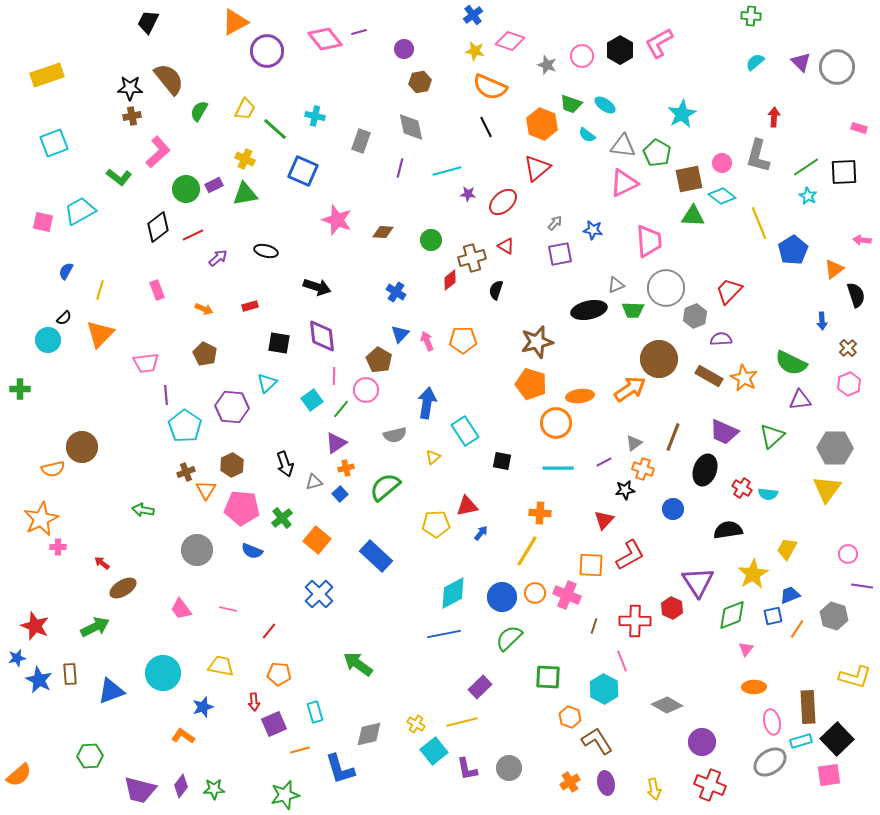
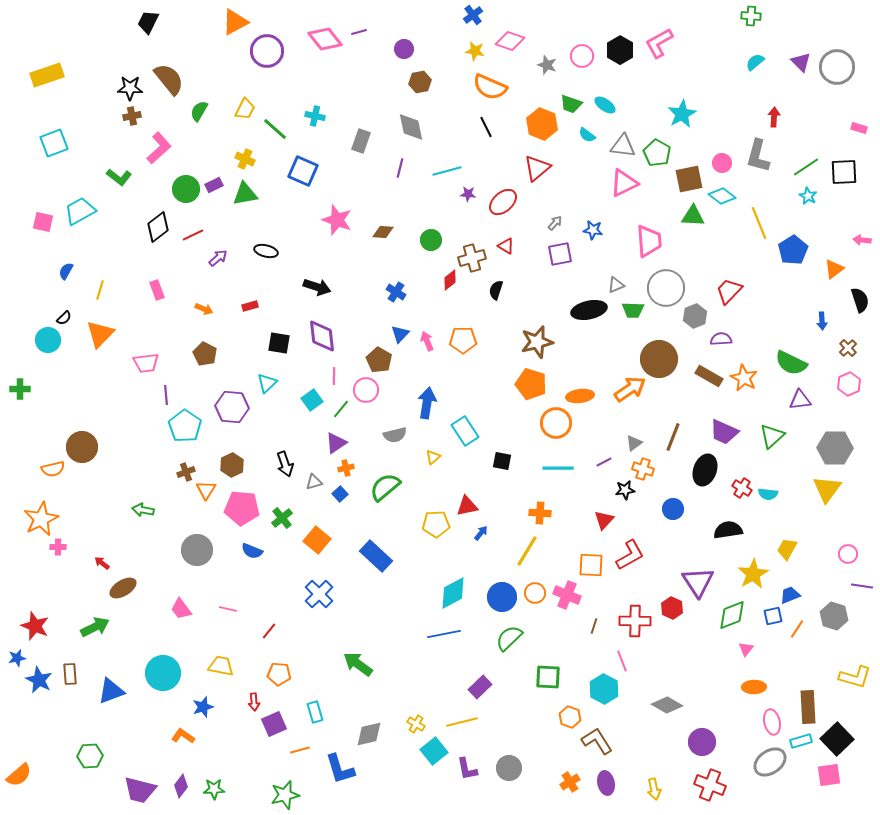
pink L-shape at (158, 152): moved 1 px right, 4 px up
black semicircle at (856, 295): moved 4 px right, 5 px down
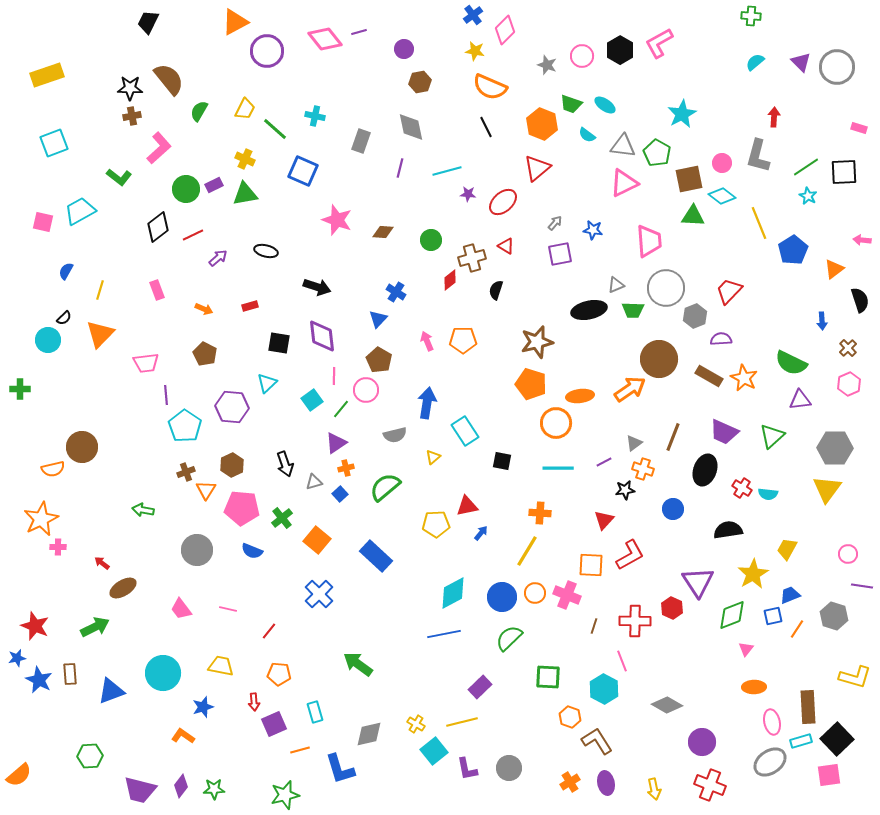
pink diamond at (510, 41): moved 5 px left, 11 px up; rotated 64 degrees counterclockwise
blue triangle at (400, 334): moved 22 px left, 15 px up
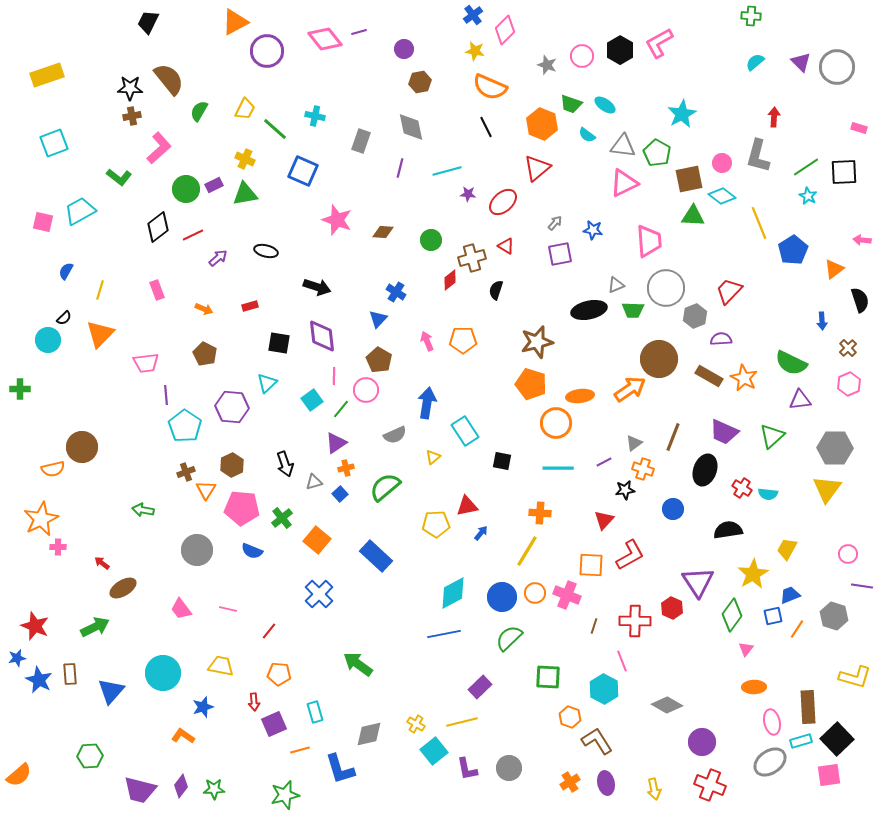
gray semicircle at (395, 435): rotated 10 degrees counterclockwise
green diamond at (732, 615): rotated 32 degrees counterclockwise
blue triangle at (111, 691): rotated 28 degrees counterclockwise
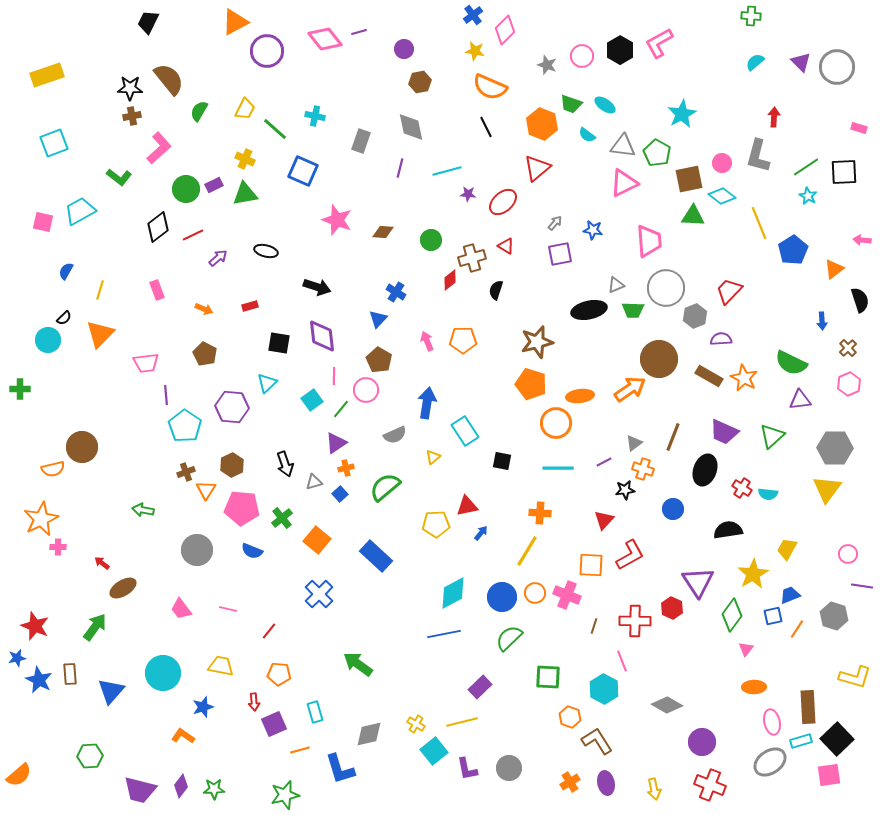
green arrow at (95, 627): rotated 28 degrees counterclockwise
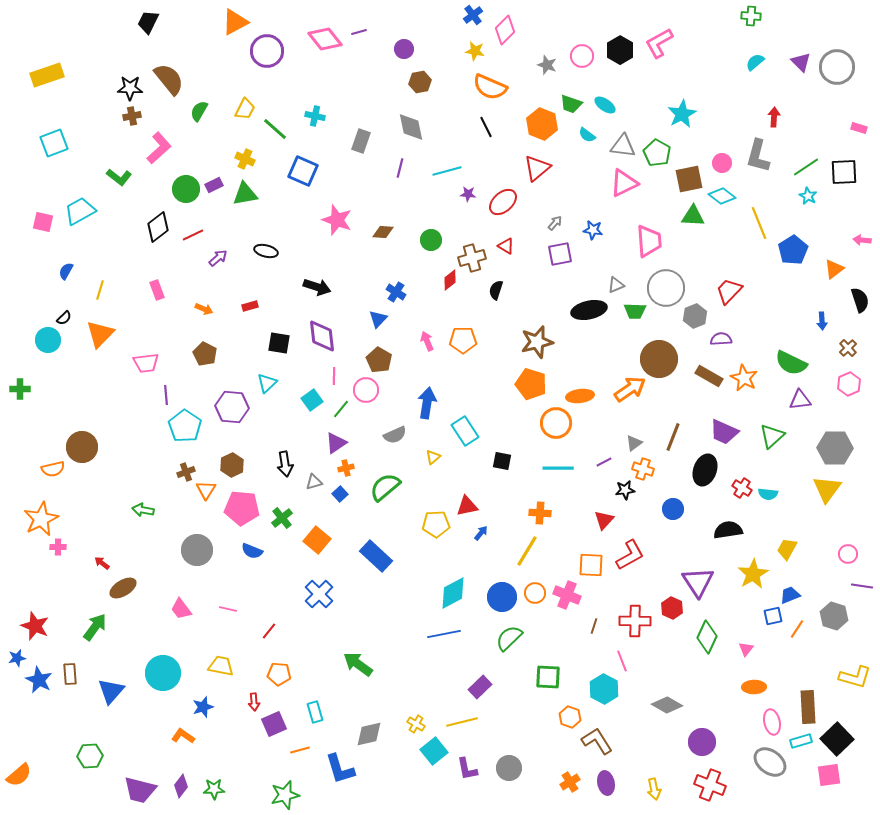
green trapezoid at (633, 310): moved 2 px right, 1 px down
black arrow at (285, 464): rotated 10 degrees clockwise
green diamond at (732, 615): moved 25 px left, 22 px down; rotated 12 degrees counterclockwise
gray ellipse at (770, 762): rotated 72 degrees clockwise
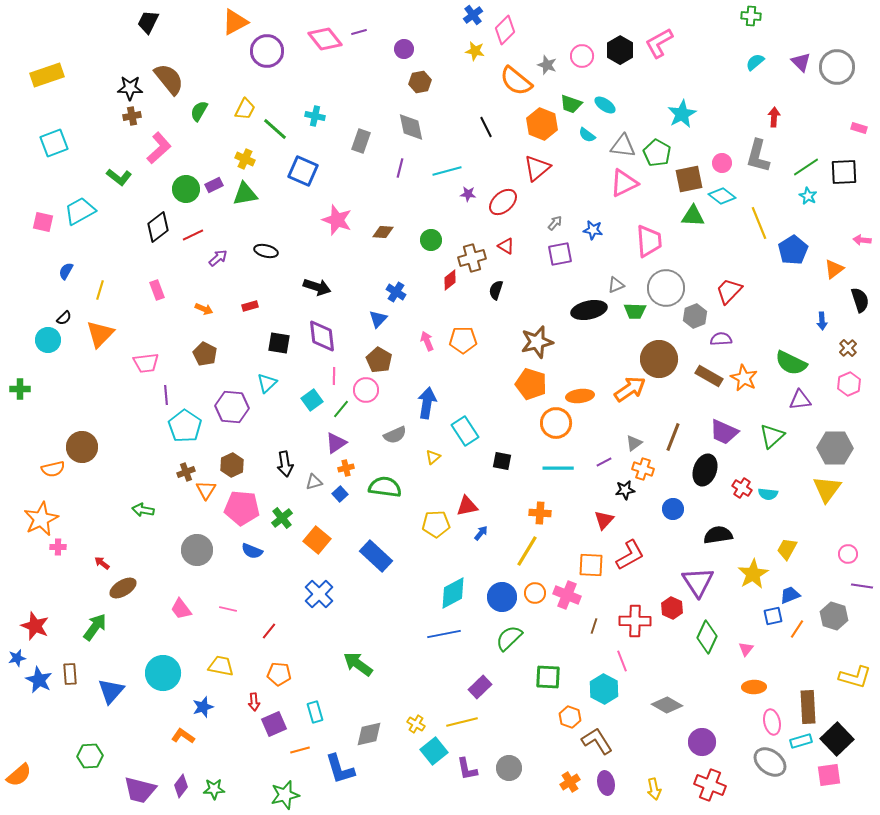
orange semicircle at (490, 87): moved 26 px right, 6 px up; rotated 16 degrees clockwise
green semicircle at (385, 487): rotated 48 degrees clockwise
black semicircle at (728, 530): moved 10 px left, 5 px down
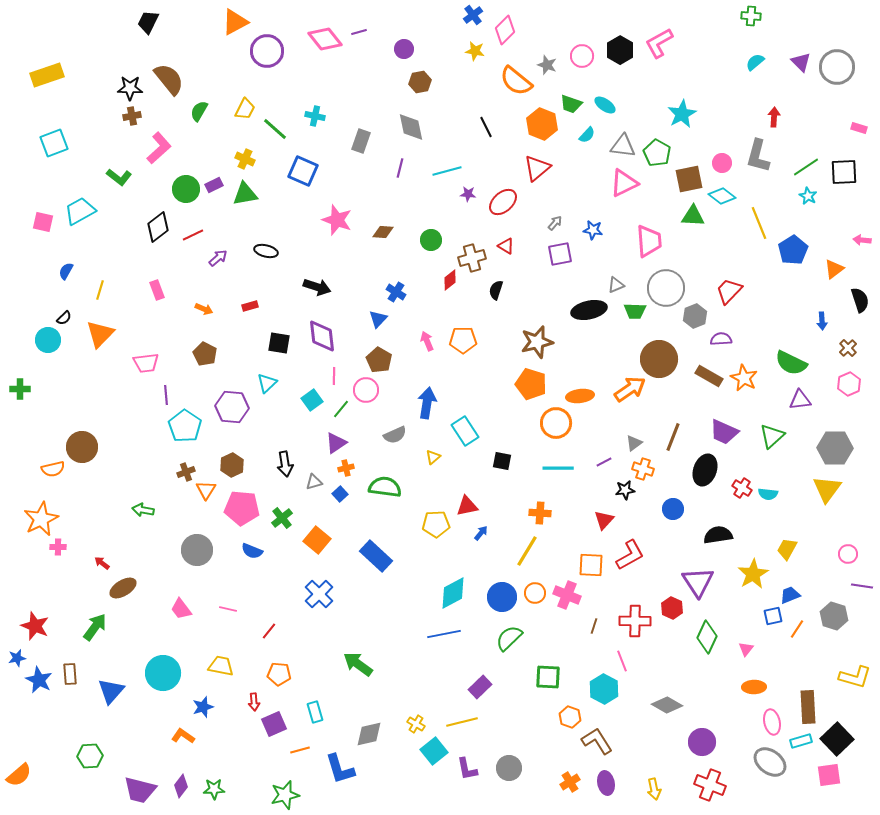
cyan semicircle at (587, 135): rotated 84 degrees counterclockwise
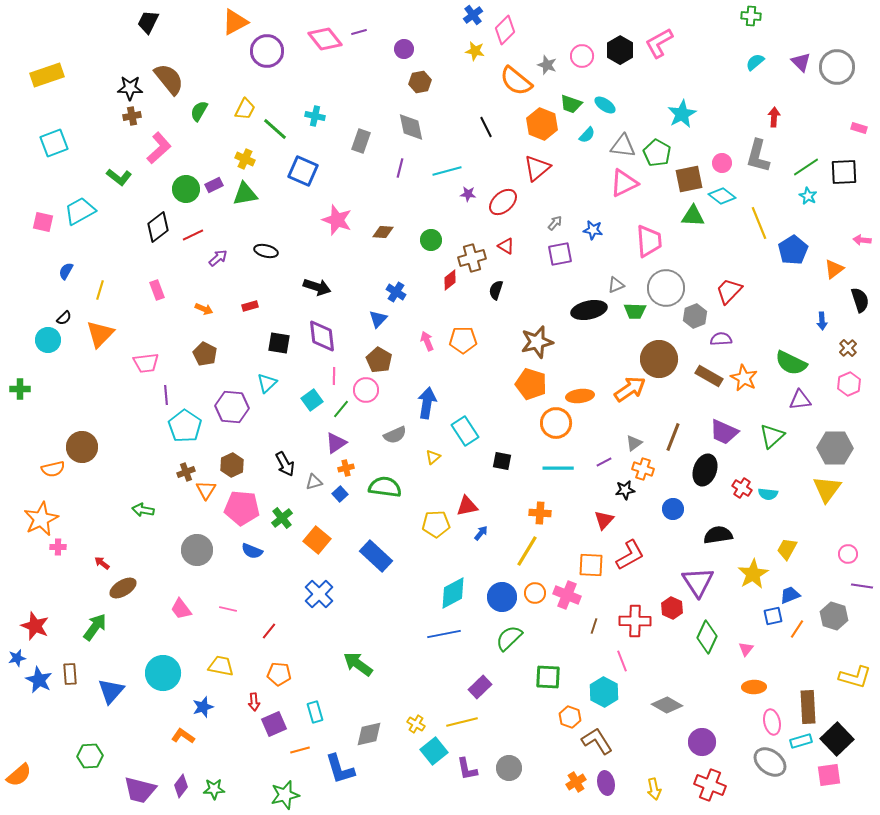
black arrow at (285, 464): rotated 20 degrees counterclockwise
cyan hexagon at (604, 689): moved 3 px down
orange cross at (570, 782): moved 6 px right
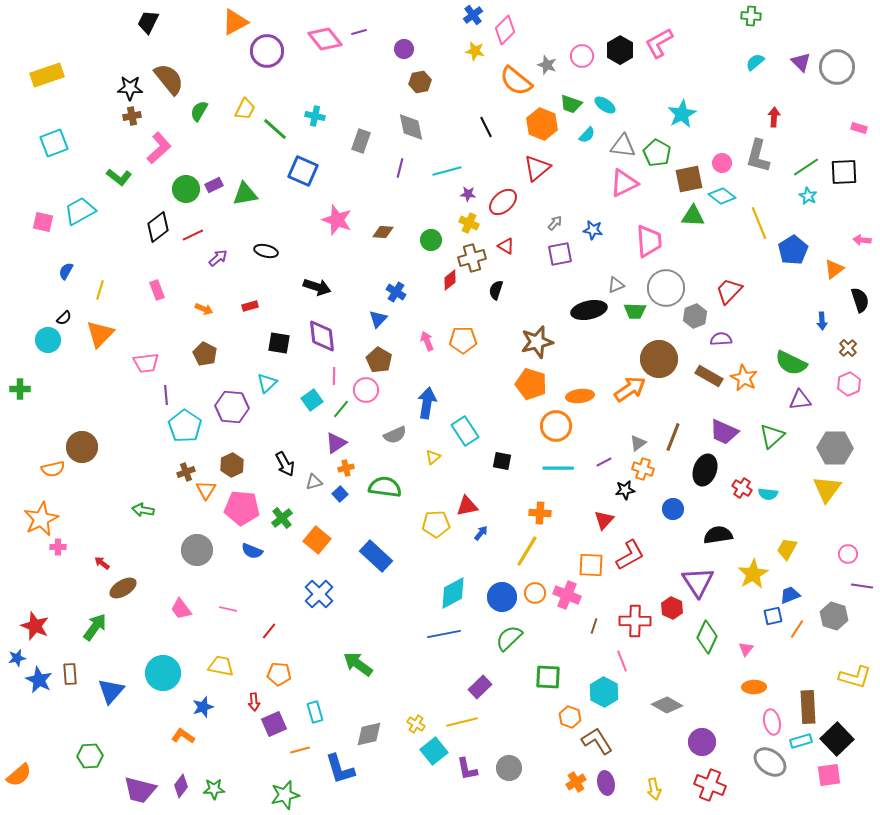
yellow cross at (245, 159): moved 224 px right, 64 px down
orange circle at (556, 423): moved 3 px down
gray triangle at (634, 443): moved 4 px right
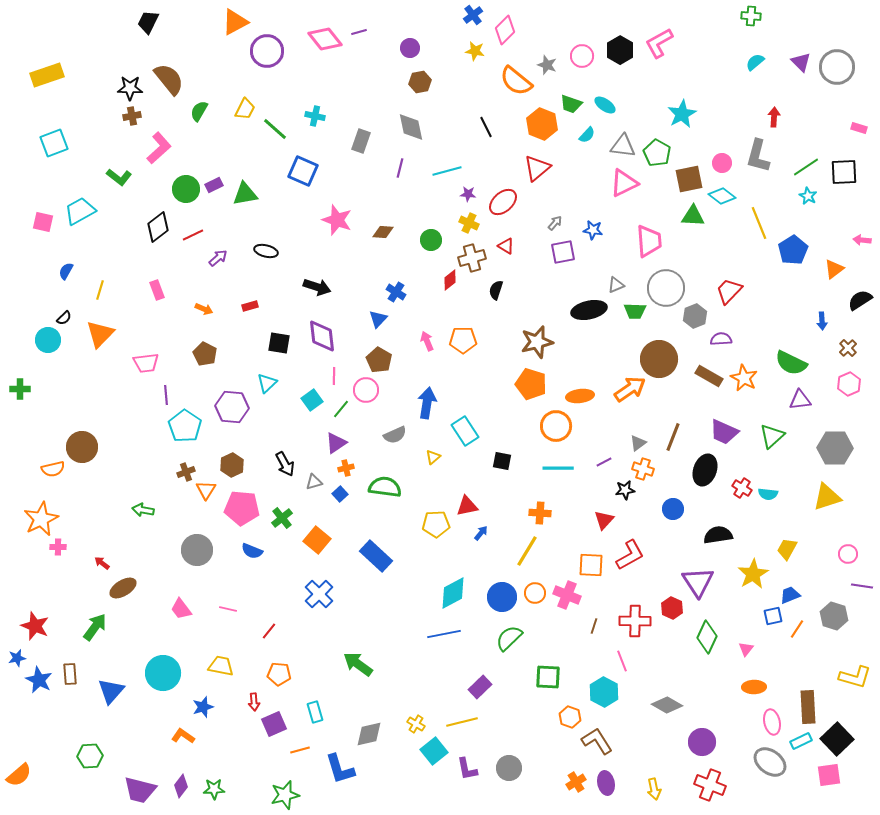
purple circle at (404, 49): moved 6 px right, 1 px up
purple square at (560, 254): moved 3 px right, 2 px up
black semicircle at (860, 300): rotated 105 degrees counterclockwise
yellow triangle at (827, 489): moved 8 px down; rotated 36 degrees clockwise
cyan rectangle at (801, 741): rotated 10 degrees counterclockwise
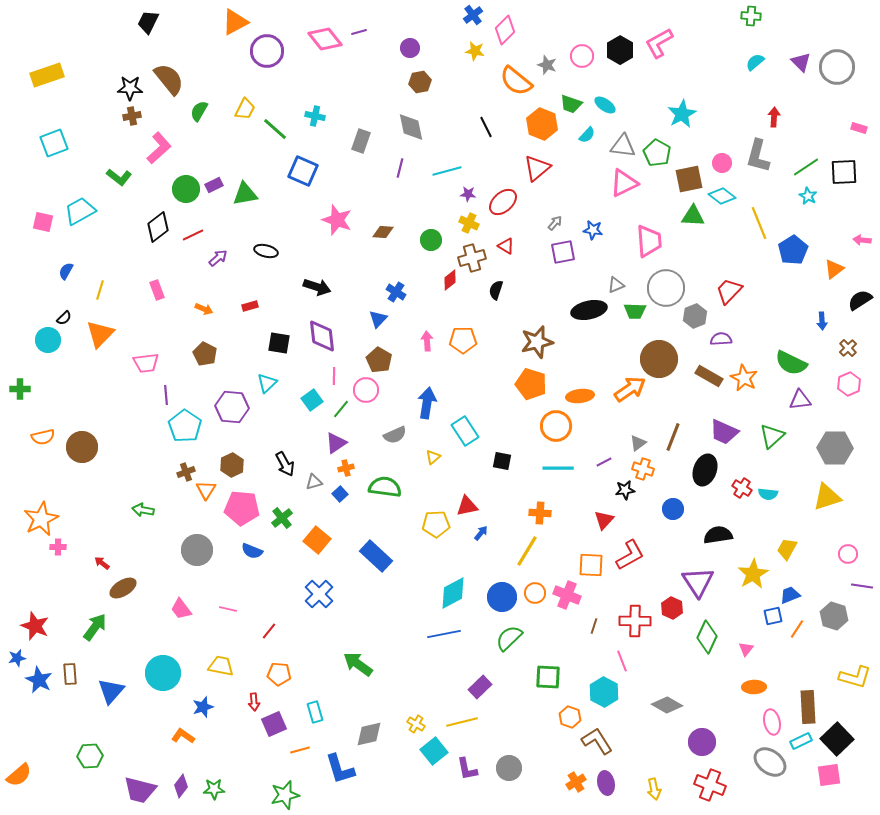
pink arrow at (427, 341): rotated 18 degrees clockwise
orange semicircle at (53, 469): moved 10 px left, 32 px up
